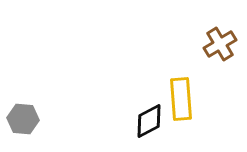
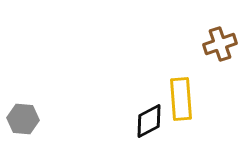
brown cross: rotated 12 degrees clockwise
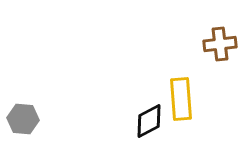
brown cross: rotated 12 degrees clockwise
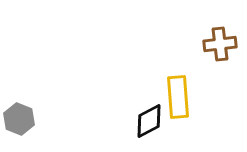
yellow rectangle: moved 3 px left, 2 px up
gray hexagon: moved 4 px left; rotated 16 degrees clockwise
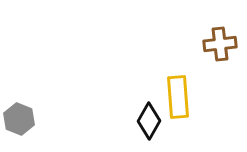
black diamond: rotated 33 degrees counterclockwise
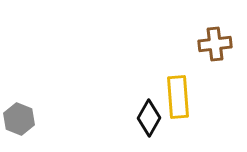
brown cross: moved 5 px left
black diamond: moved 3 px up
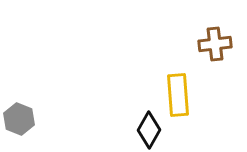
yellow rectangle: moved 2 px up
black diamond: moved 12 px down
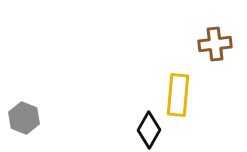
yellow rectangle: rotated 9 degrees clockwise
gray hexagon: moved 5 px right, 1 px up
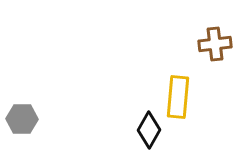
yellow rectangle: moved 2 px down
gray hexagon: moved 2 px left, 1 px down; rotated 20 degrees counterclockwise
